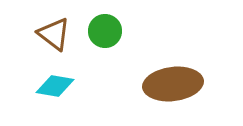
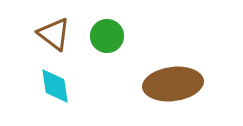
green circle: moved 2 px right, 5 px down
cyan diamond: rotated 72 degrees clockwise
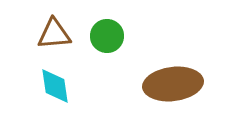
brown triangle: rotated 42 degrees counterclockwise
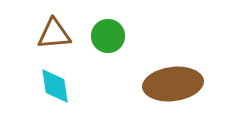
green circle: moved 1 px right
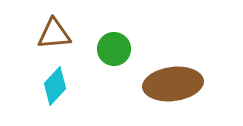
green circle: moved 6 px right, 13 px down
cyan diamond: rotated 51 degrees clockwise
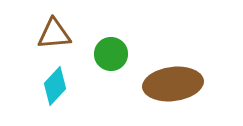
green circle: moved 3 px left, 5 px down
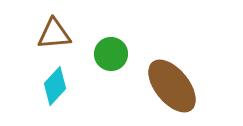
brown ellipse: moved 1 px left, 2 px down; rotated 58 degrees clockwise
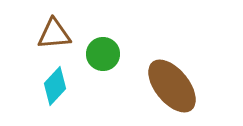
green circle: moved 8 px left
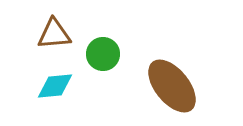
cyan diamond: rotated 42 degrees clockwise
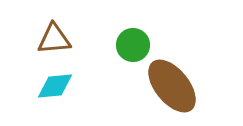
brown triangle: moved 5 px down
green circle: moved 30 px right, 9 px up
